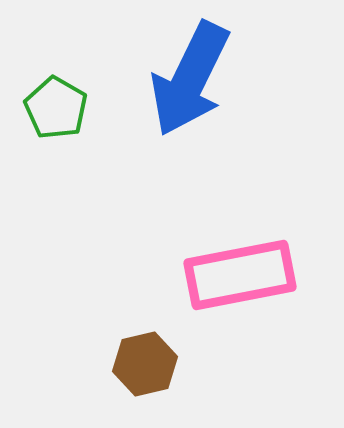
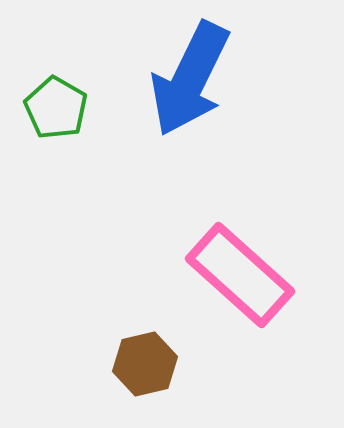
pink rectangle: rotated 53 degrees clockwise
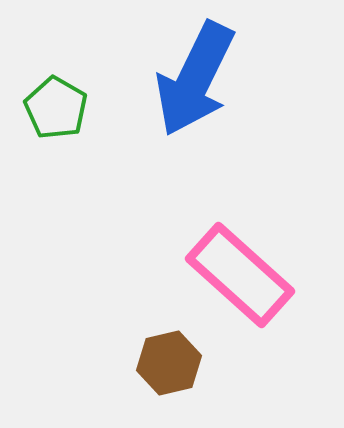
blue arrow: moved 5 px right
brown hexagon: moved 24 px right, 1 px up
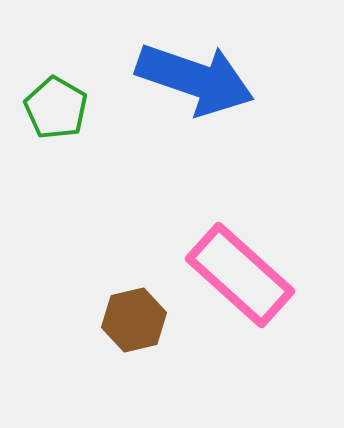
blue arrow: rotated 97 degrees counterclockwise
brown hexagon: moved 35 px left, 43 px up
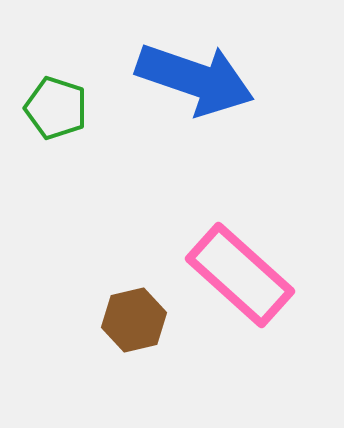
green pentagon: rotated 12 degrees counterclockwise
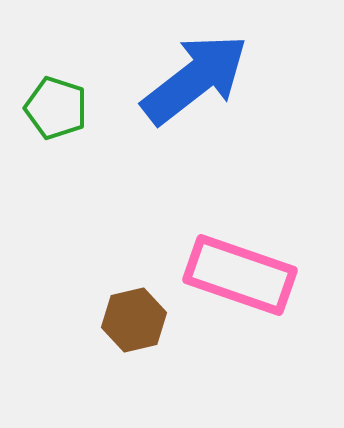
blue arrow: rotated 57 degrees counterclockwise
pink rectangle: rotated 23 degrees counterclockwise
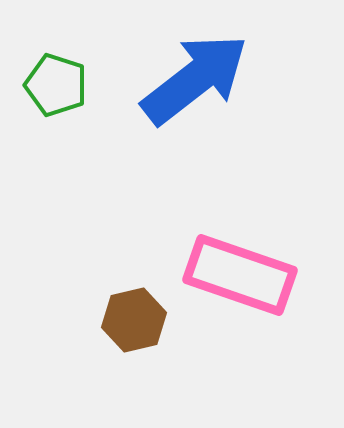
green pentagon: moved 23 px up
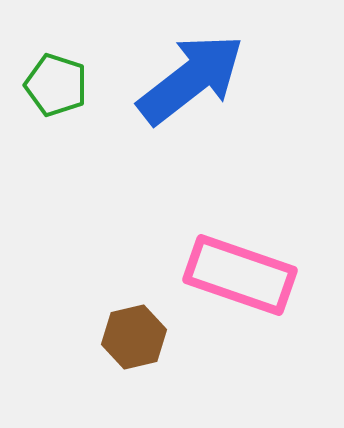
blue arrow: moved 4 px left
brown hexagon: moved 17 px down
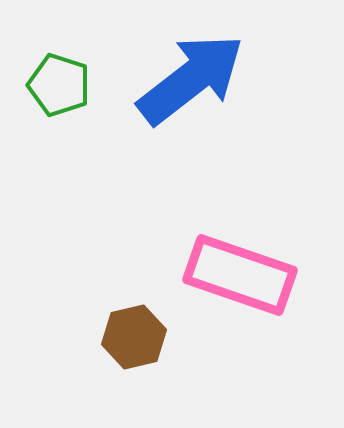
green pentagon: moved 3 px right
